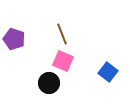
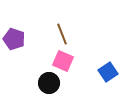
blue square: rotated 18 degrees clockwise
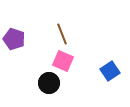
blue square: moved 2 px right, 1 px up
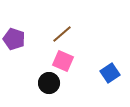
brown line: rotated 70 degrees clockwise
blue square: moved 2 px down
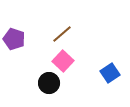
pink square: rotated 20 degrees clockwise
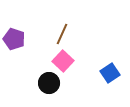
brown line: rotated 25 degrees counterclockwise
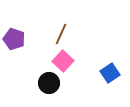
brown line: moved 1 px left
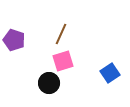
purple pentagon: moved 1 px down
pink square: rotated 30 degrees clockwise
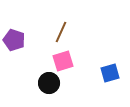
brown line: moved 2 px up
blue square: rotated 18 degrees clockwise
